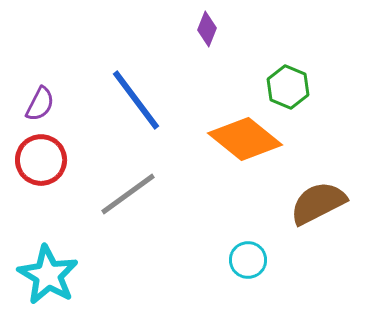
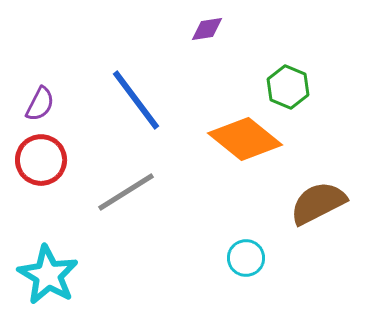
purple diamond: rotated 60 degrees clockwise
gray line: moved 2 px left, 2 px up; rotated 4 degrees clockwise
cyan circle: moved 2 px left, 2 px up
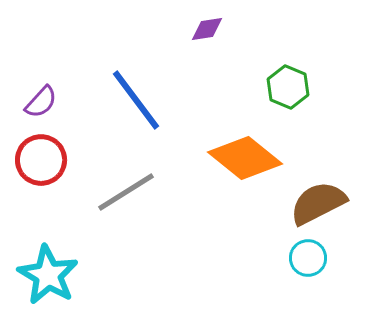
purple semicircle: moved 1 px right, 2 px up; rotated 15 degrees clockwise
orange diamond: moved 19 px down
cyan circle: moved 62 px right
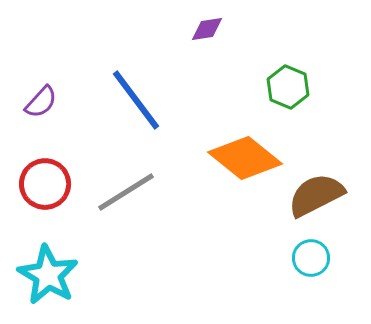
red circle: moved 4 px right, 24 px down
brown semicircle: moved 2 px left, 8 px up
cyan circle: moved 3 px right
